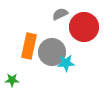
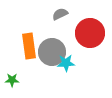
red circle: moved 6 px right, 6 px down
orange rectangle: rotated 20 degrees counterclockwise
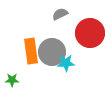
orange rectangle: moved 2 px right, 5 px down
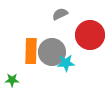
red circle: moved 2 px down
orange rectangle: rotated 10 degrees clockwise
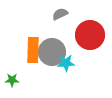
orange rectangle: moved 2 px right, 1 px up
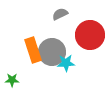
orange rectangle: rotated 20 degrees counterclockwise
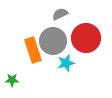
red circle: moved 4 px left, 3 px down
gray circle: moved 1 px right, 11 px up
cyan star: rotated 12 degrees counterclockwise
